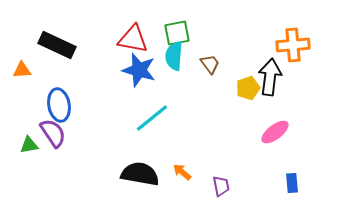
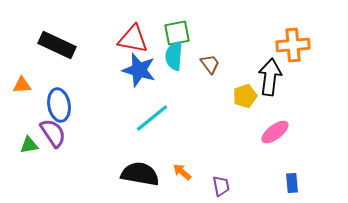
orange triangle: moved 15 px down
yellow pentagon: moved 3 px left, 8 px down
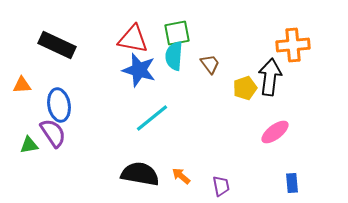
yellow pentagon: moved 8 px up
orange arrow: moved 1 px left, 4 px down
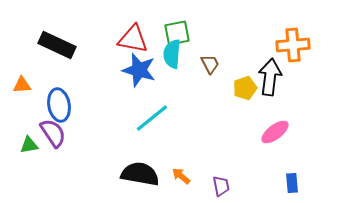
cyan semicircle: moved 2 px left, 2 px up
brown trapezoid: rotated 10 degrees clockwise
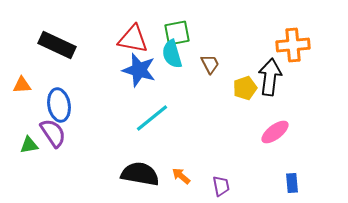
cyan semicircle: rotated 20 degrees counterclockwise
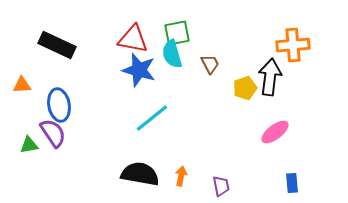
orange arrow: rotated 60 degrees clockwise
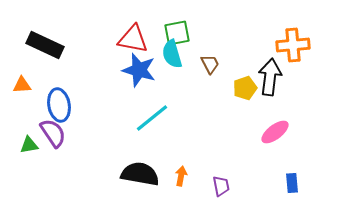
black rectangle: moved 12 px left
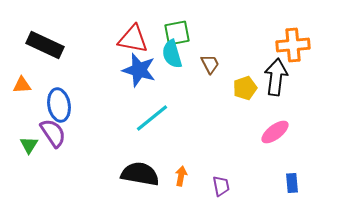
black arrow: moved 6 px right
green triangle: rotated 48 degrees counterclockwise
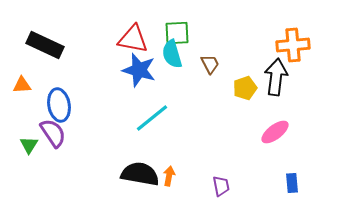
green square: rotated 8 degrees clockwise
orange arrow: moved 12 px left
